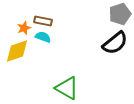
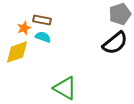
brown rectangle: moved 1 px left, 1 px up
yellow diamond: moved 1 px down
green triangle: moved 2 px left
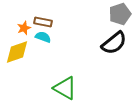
brown rectangle: moved 1 px right, 2 px down
black semicircle: moved 1 px left
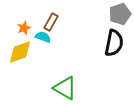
brown rectangle: moved 8 px right; rotated 72 degrees counterclockwise
black semicircle: rotated 40 degrees counterclockwise
yellow diamond: moved 3 px right
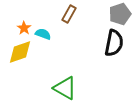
brown rectangle: moved 18 px right, 8 px up
orange star: rotated 16 degrees counterclockwise
cyan semicircle: moved 3 px up
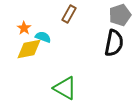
gray pentagon: moved 1 px down
cyan semicircle: moved 3 px down
yellow diamond: moved 9 px right, 3 px up; rotated 8 degrees clockwise
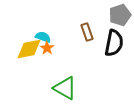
brown rectangle: moved 18 px right, 18 px down; rotated 48 degrees counterclockwise
orange star: moved 23 px right, 20 px down
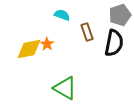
cyan semicircle: moved 19 px right, 22 px up
orange star: moved 4 px up
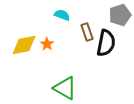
black semicircle: moved 8 px left
yellow diamond: moved 5 px left, 4 px up
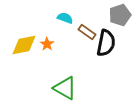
cyan semicircle: moved 3 px right, 3 px down
brown rectangle: rotated 36 degrees counterclockwise
